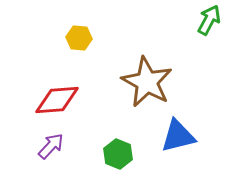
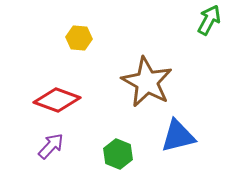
red diamond: rotated 24 degrees clockwise
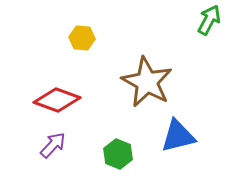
yellow hexagon: moved 3 px right
purple arrow: moved 2 px right, 1 px up
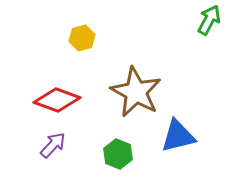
yellow hexagon: rotated 20 degrees counterclockwise
brown star: moved 11 px left, 10 px down
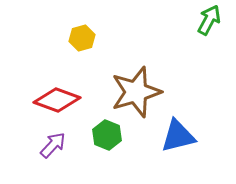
brown star: rotated 27 degrees clockwise
green hexagon: moved 11 px left, 19 px up
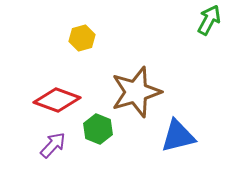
green hexagon: moved 9 px left, 6 px up
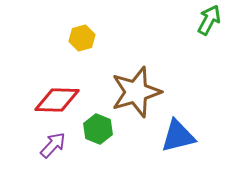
red diamond: rotated 18 degrees counterclockwise
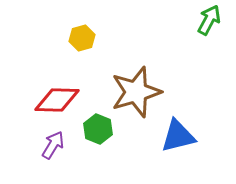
purple arrow: rotated 12 degrees counterclockwise
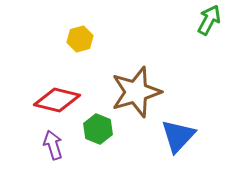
yellow hexagon: moved 2 px left, 1 px down
red diamond: rotated 12 degrees clockwise
blue triangle: rotated 33 degrees counterclockwise
purple arrow: rotated 48 degrees counterclockwise
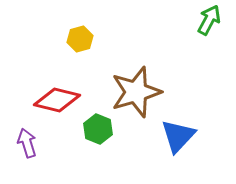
purple arrow: moved 26 px left, 2 px up
